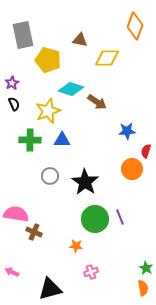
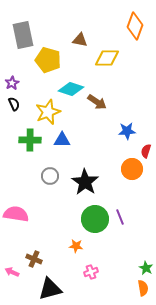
yellow star: moved 1 px down
brown cross: moved 27 px down
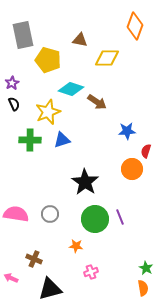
blue triangle: rotated 18 degrees counterclockwise
gray circle: moved 38 px down
pink arrow: moved 1 px left, 6 px down
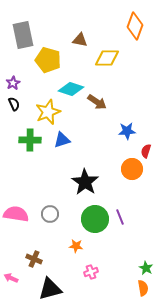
purple star: moved 1 px right
